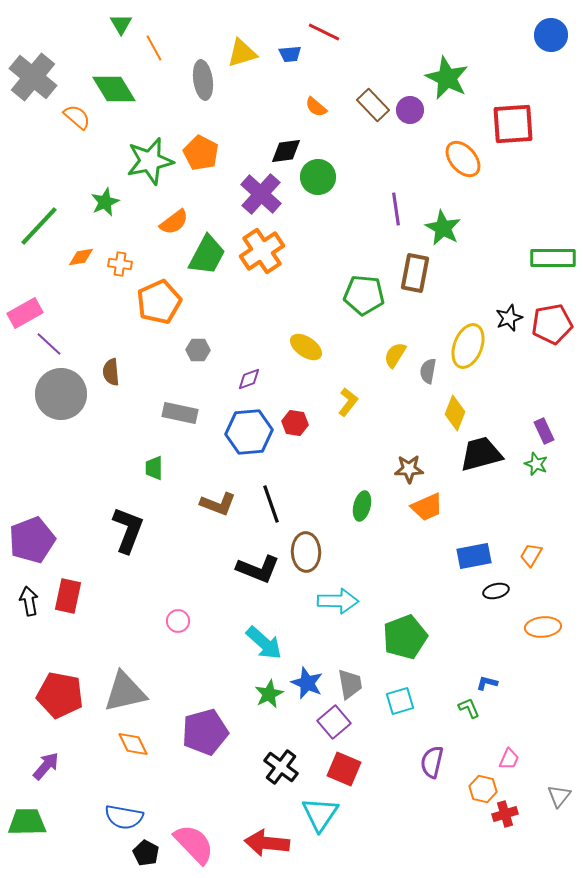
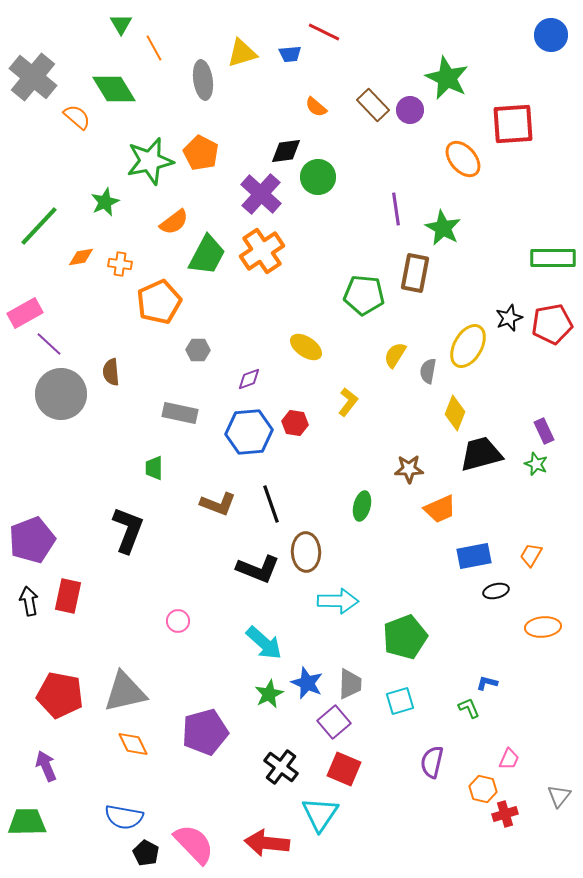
yellow ellipse at (468, 346): rotated 9 degrees clockwise
orange trapezoid at (427, 507): moved 13 px right, 2 px down
gray trapezoid at (350, 684): rotated 12 degrees clockwise
purple arrow at (46, 766): rotated 64 degrees counterclockwise
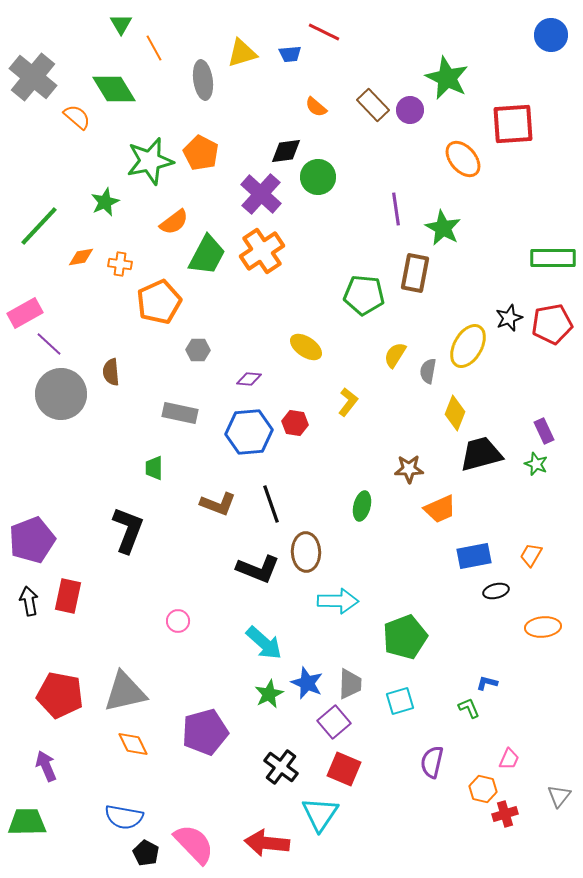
purple diamond at (249, 379): rotated 25 degrees clockwise
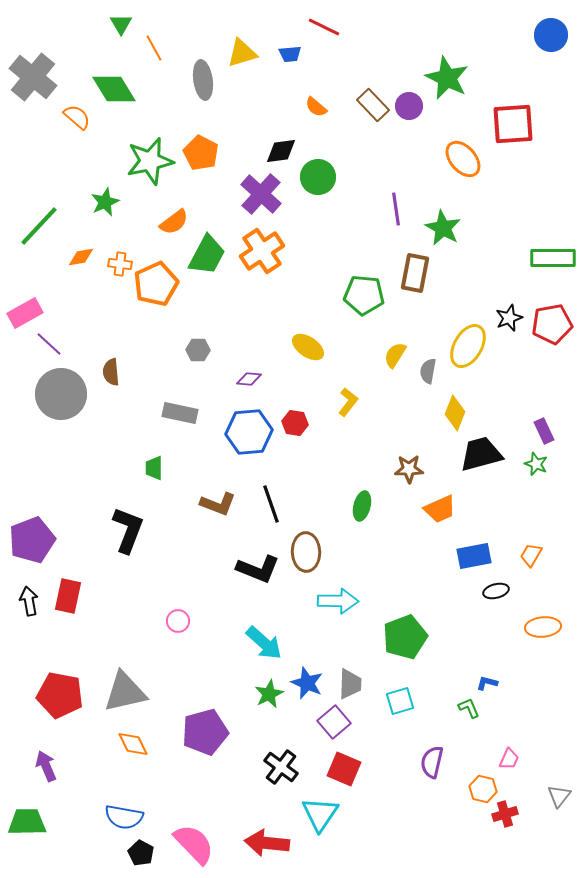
red line at (324, 32): moved 5 px up
purple circle at (410, 110): moved 1 px left, 4 px up
black diamond at (286, 151): moved 5 px left
orange pentagon at (159, 302): moved 3 px left, 18 px up
yellow ellipse at (306, 347): moved 2 px right
black pentagon at (146, 853): moved 5 px left
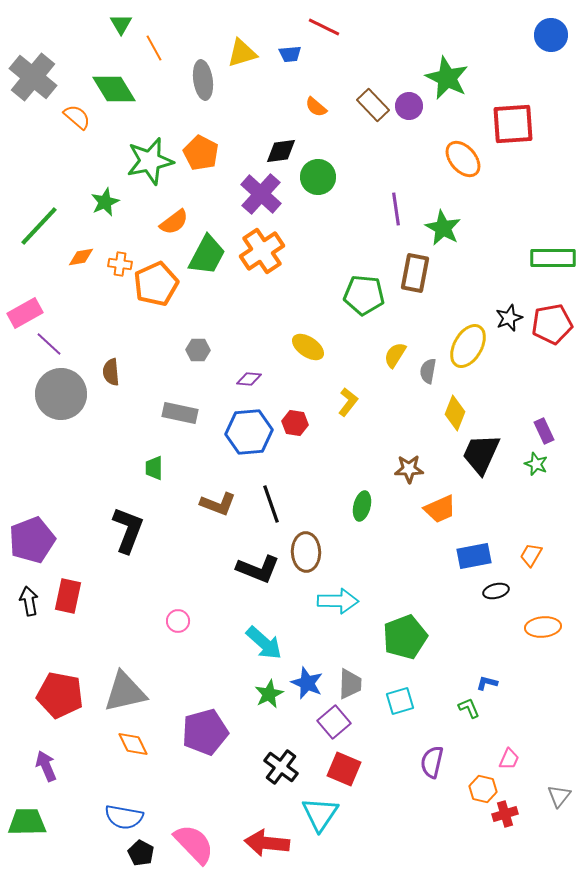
black trapezoid at (481, 454): rotated 51 degrees counterclockwise
